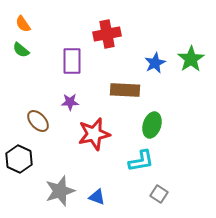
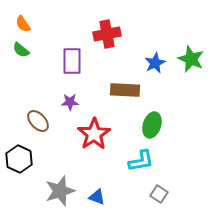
green star: rotated 16 degrees counterclockwise
red star: rotated 20 degrees counterclockwise
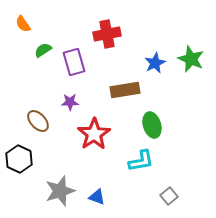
green semicircle: moved 22 px right; rotated 108 degrees clockwise
purple rectangle: moved 2 px right, 1 px down; rotated 16 degrees counterclockwise
brown rectangle: rotated 12 degrees counterclockwise
green ellipse: rotated 35 degrees counterclockwise
gray square: moved 10 px right, 2 px down; rotated 18 degrees clockwise
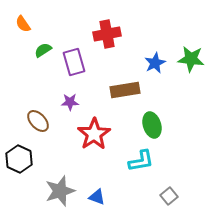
green star: rotated 16 degrees counterclockwise
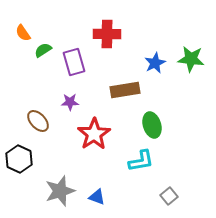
orange semicircle: moved 9 px down
red cross: rotated 12 degrees clockwise
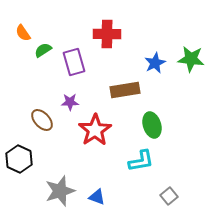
brown ellipse: moved 4 px right, 1 px up
red star: moved 1 px right, 4 px up
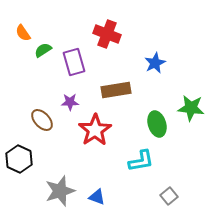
red cross: rotated 20 degrees clockwise
green star: moved 49 px down
brown rectangle: moved 9 px left
green ellipse: moved 5 px right, 1 px up
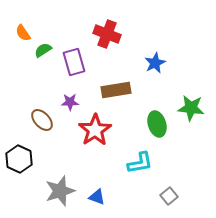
cyan L-shape: moved 1 px left, 2 px down
